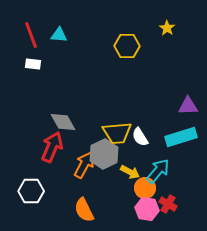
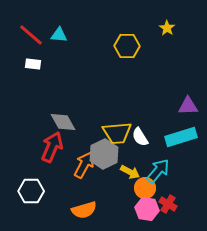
red line: rotated 28 degrees counterclockwise
orange semicircle: rotated 80 degrees counterclockwise
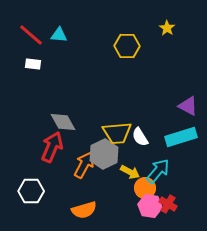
purple triangle: rotated 30 degrees clockwise
pink hexagon: moved 3 px right, 3 px up
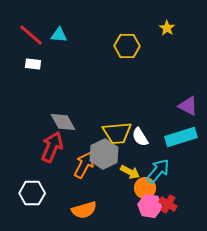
white hexagon: moved 1 px right, 2 px down
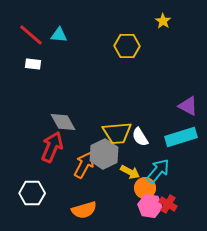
yellow star: moved 4 px left, 7 px up
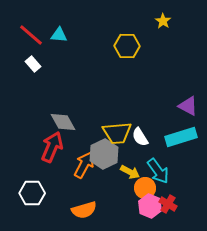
white rectangle: rotated 42 degrees clockwise
cyan arrow: rotated 104 degrees clockwise
pink hexagon: rotated 15 degrees clockwise
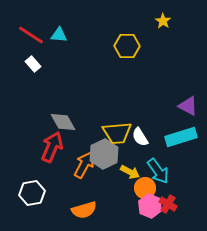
red line: rotated 8 degrees counterclockwise
white hexagon: rotated 10 degrees counterclockwise
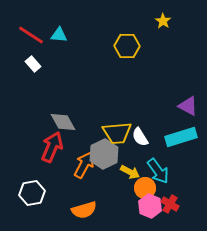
red cross: moved 2 px right
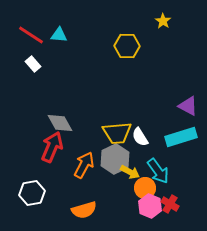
gray diamond: moved 3 px left, 1 px down
gray hexagon: moved 11 px right, 5 px down
